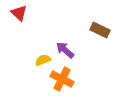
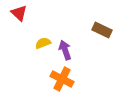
brown rectangle: moved 2 px right
purple arrow: rotated 30 degrees clockwise
yellow semicircle: moved 17 px up
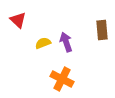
red triangle: moved 1 px left, 7 px down
brown rectangle: rotated 60 degrees clockwise
purple arrow: moved 1 px right, 8 px up
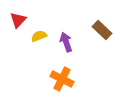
red triangle: rotated 30 degrees clockwise
brown rectangle: rotated 42 degrees counterclockwise
yellow semicircle: moved 4 px left, 7 px up
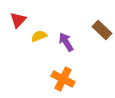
purple arrow: rotated 12 degrees counterclockwise
orange cross: moved 1 px right
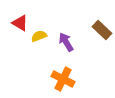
red triangle: moved 2 px right, 3 px down; rotated 42 degrees counterclockwise
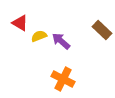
purple arrow: moved 5 px left, 1 px up; rotated 18 degrees counterclockwise
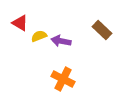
purple arrow: rotated 30 degrees counterclockwise
